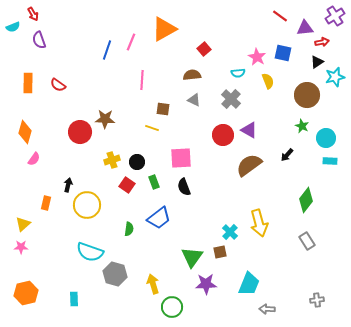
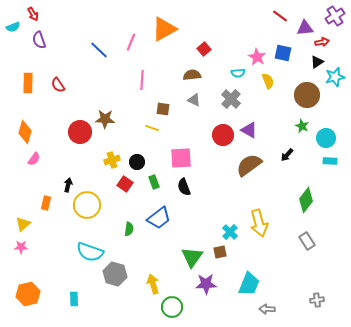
blue line at (107, 50): moved 8 px left; rotated 66 degrees counterclockwise
red semicircle at (58, 85): rotated 21 degrees clockwise
red square at (127, 185): moved 2 px left, 1 px up
orange hexagon at (26, 293): moved 2 px right, 1 px down
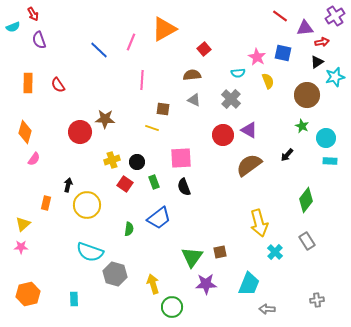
cyan cross at (230, 232): moved 45 px right, 20 px down
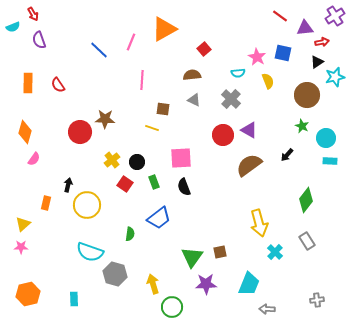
yellow cross at (112, 160): rotated 21 degrees counterclockwise
green semicircle at (129, 229): moved 1 px right, 5 px down
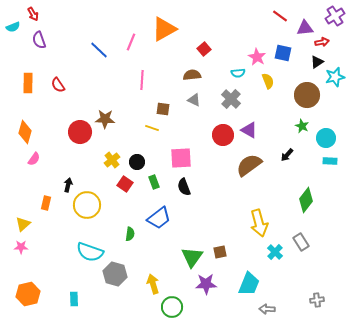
gray rectangle at (307, 241): moved 6 px left, 1 px down
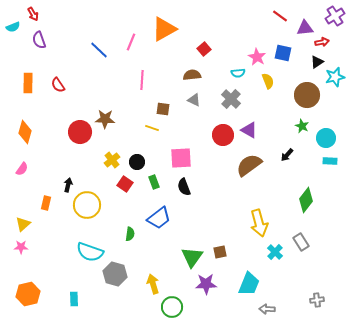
pink semicircle at (34, 159): moved 12 px left, 10 px down
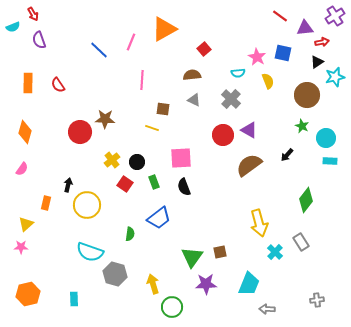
yellow triangle at (23, 224): moved 3 px right
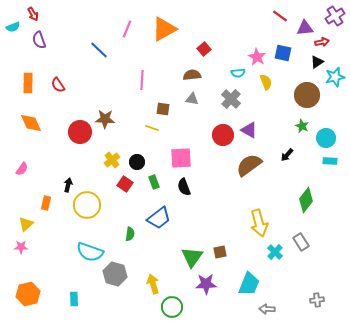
pink line at (131, 42): moved 4 px left, 13 px up
yellow semicircle at (268, 81): moved 2 px left, 1 px down
gray triangle at (194, 100): moved 2 px left, 1 px up; rotated 16 degrees counterclockwise
orange diamond at (25, 132): moved 6 px right, 9 px up; rotated 40 degrees counterclockwise
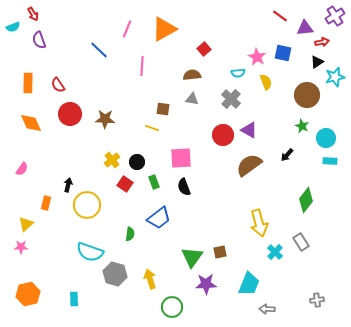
pink line at (142, 80): moved 14 px up
red circle at (80, 132): moved 10 px left, 18 px up
yellow arrow at (153, 284): moved 3 px left, 5 px up
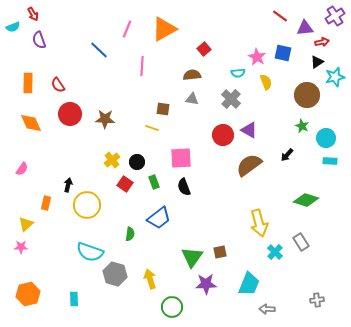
green diamond at (306, 200): rotated 70 degrees clockwise
